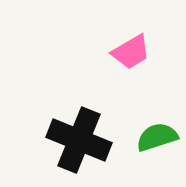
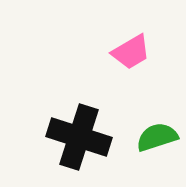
black cross: moved 3 px up; rotated 4 degrees counterclockwise
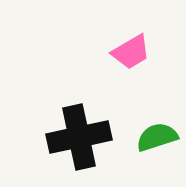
black cross: rotated 30 degrees counterclockwise
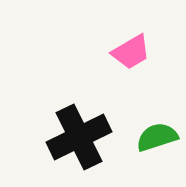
black cross: rotated 14 degrees counterclockwise
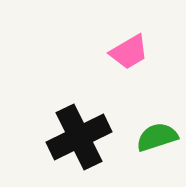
pink trapezoid: moved 2 px left
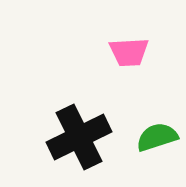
pink trapezoid: rotated 27 degrees clockwise
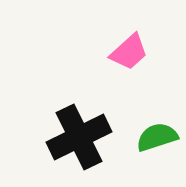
pink trapezoid: rotated 39 degrees counterclockwise
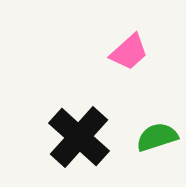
black cross: rotated 22 degrees counterclockwise
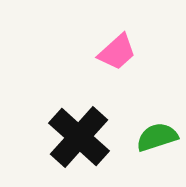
pink trapezoid: moved 12 px left
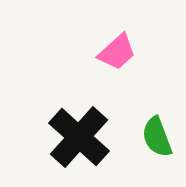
green semicircle: rotated 93 degrees counterclockwise
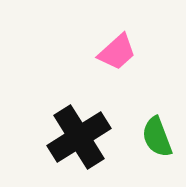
black cross: rotated 16 degrees clockwise
